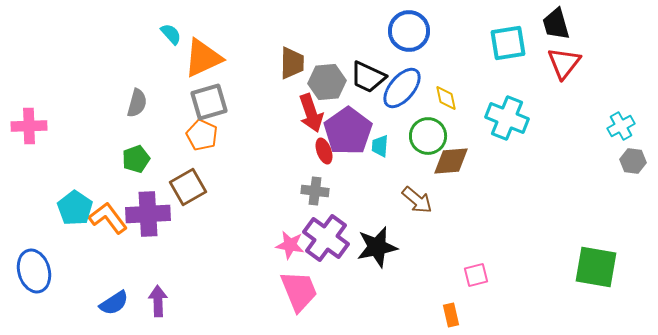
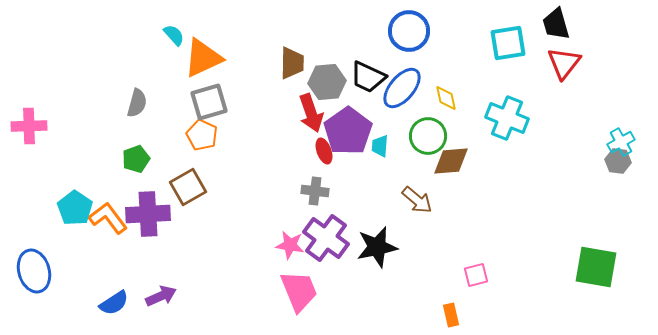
cyan semicircle at (171, 34): moved 3 px right, 1 px down
cyan cross at (621, 126): moved 16 px down
gray hexagon at (633, 161): moved 15 px left
purple arrow at (158, 301): moved 3 px right, 5 px up; rotated 68 degrees clockwise
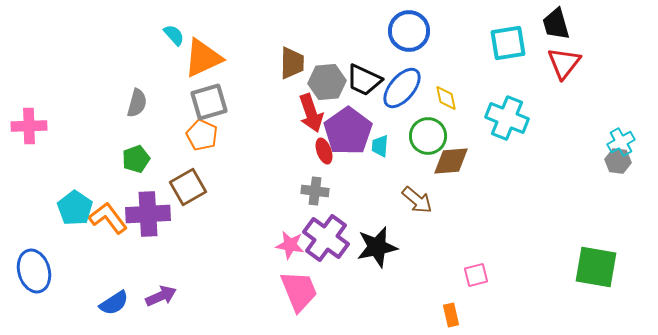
black trapezoid at (368, 77): moved 4 px left, 3 px down
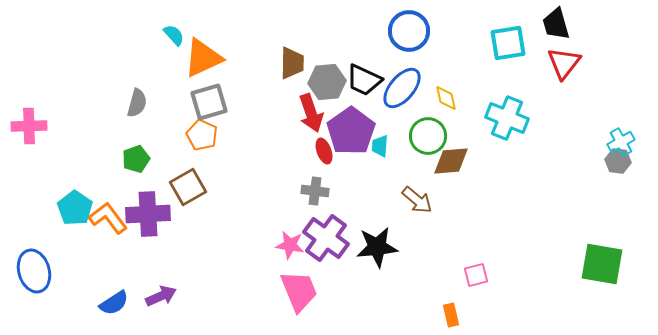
purple pentagon at (348, 131): moved 3 px right
black star at (377, 247): rotated 6 degrees clockwise
green square at (596, 267): moved 6 px right, 3 px up
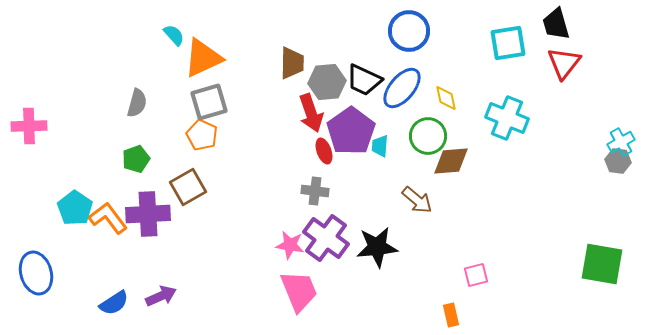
blue ellipse at (34, 271): moved 2 px right, 2 px down
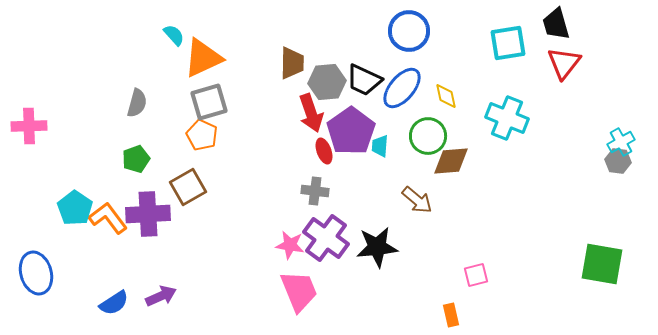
yellow diamond at (446, 98): moved 2 px up
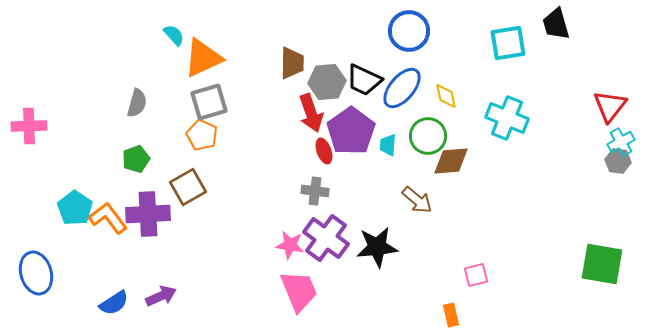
red triangle at (564, 63): moved 46 px right, 43 px down
cyan trapezoid at (380, 146): moved 8 px right, 1 px up
